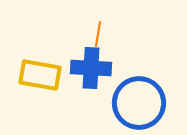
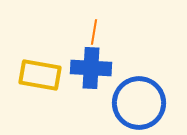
orange line: moved 4 px left, 2 px up
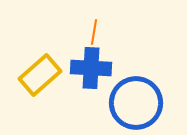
yellow rectangle: rotated 51 degrees counterclockwise
blue circle: moved 3 px left
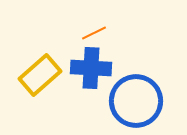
orange line: moved 1 px down; rotated 55 degrees clockwise
blue circle: moved 2 px up
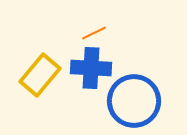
yellow rectangle: rotated 9 degrees counterclockwise
blue circle: moved 2 px left
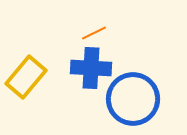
yellow rectangle: moved 14 px left, 2 px down
blue circle: moved 1 px left, 2 px up
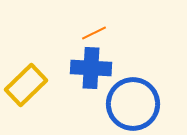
yellow rectangle: moved 8 px down; rotated 6 degrees clockwise
blue circle: moved 5 px down
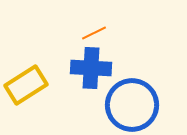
yellow rectangle: rotated 12 degrees clockwise
blue circle: moved 1 px left, 1 px down
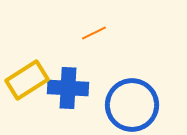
blue cross: moved 23 px left, 20 px down
yellow rectangle: moved 1 px right, 5 px up
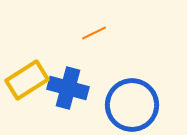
blue cross: rotated 12 degrees clockwise
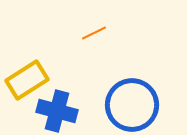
blue cross: moved 11 px left, 23 px down
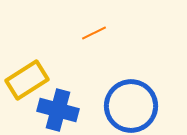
blue circle: moved 1 px left, 1 px down
blue cross: moved 1 px right, 1 px up
